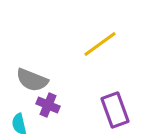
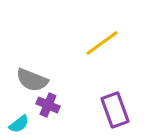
yellow line: moved 2 px right, 1 px up
cyan semicircle: rotated 115 degrees counterclockwise
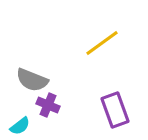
cyan semicircle: moved 1 px right, 2 px down
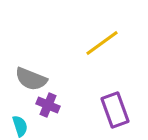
gray semicircle: moved 1 px left, 1 px up
cyan semicircle: rotated 70 degrees counterclockwise
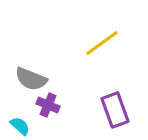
cyan semicircle: rotated 30 degrees counterclockwise
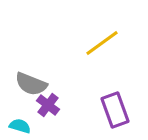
gray semicircle: moved 5 px down
purple cross: rotated 15 degrees clockwise
cyan semicircle: rotated 25 degrees counterclockwise
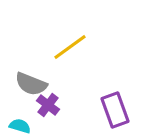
yellow line: moved 32 px left, 4 px down
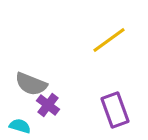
yellow line: moved 39 px right, 7 px up
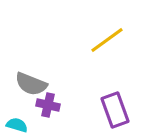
yellow line: moved 2 px left
purple cross: rotated 25 degrees counterclockwise
cyan semicircle: moved 3 px left, 1 px up
